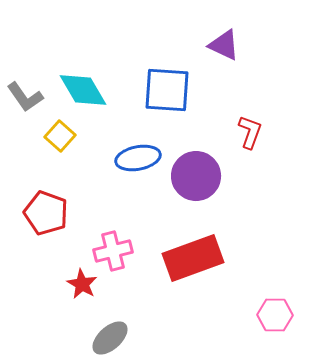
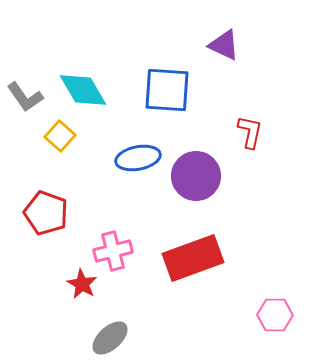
red L-shape: rotated 8 degrees counterclockwise
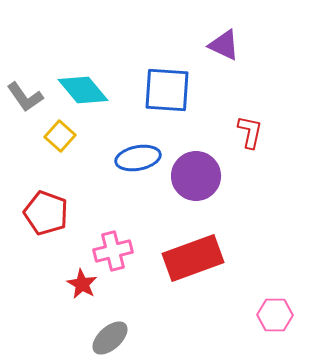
cyan diamond: rotated 9 degrees counterclockwise
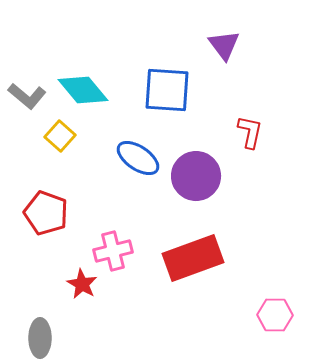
purple triangle: rotated 28 degrees clockwise
gray L-shape: moved 2 px right, 1 px up; rotated 15 degrees counterclockwise
blue ellipse: rotated 45 degrees clockwise
gray ellipse: moved 70 px left; rotated 48 degrees counterclockwise
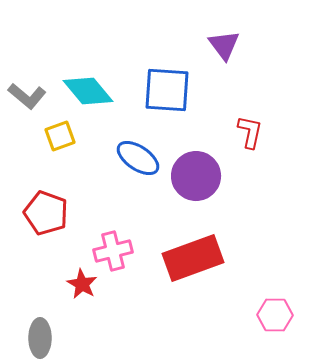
cyan diamond: moved 5 px right, 1 px down
yellow square: rotated 28 degrees clockwise
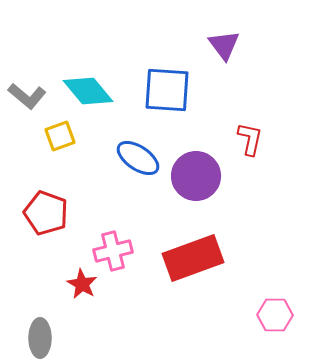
red L-shape: moved 7 px down
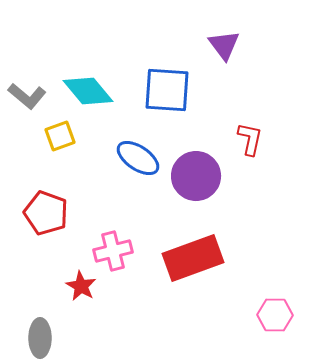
red star: moved 1 px left, 2 px down
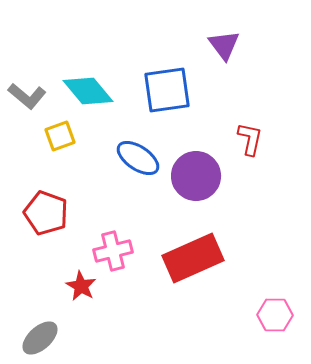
blue square: rotated 12 degrees counterclockwise
red rectangle: rotated 4 degrees counterclockwise
gray ellipse: rotated 48 degrees clockwise
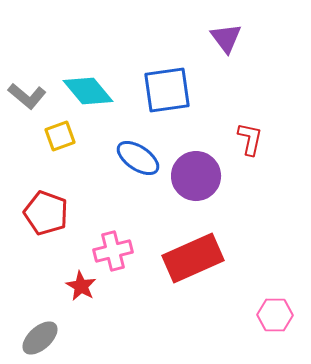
purple triangle: moved 2 px right, 7 px up
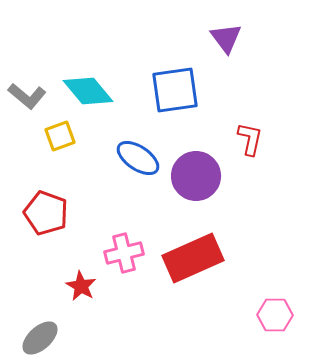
blue square: moved 8 px right
pink cross: moved 11 px right, 2 px down
